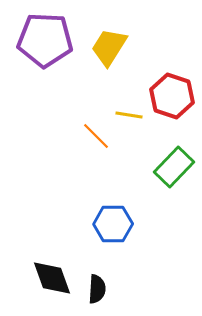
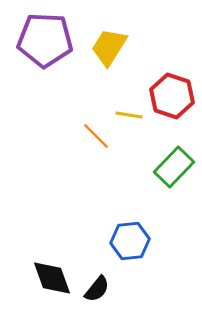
blue hexagon: moved 17 px right, 17 px down; rotated 6 degrees counterclockwise
black semicircle: rotated 36 degrees clockwise
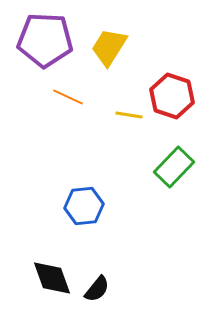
orange line: moved 28 px left, 39 px up; rotated 20 degrees counterclockwise
blue hexagon: moved 46 px left, 35 px up
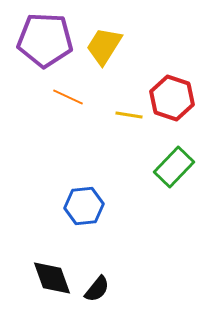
yellow trapezoid: moved 5 px left, 1 px up
red hexagon: moved 2 px down
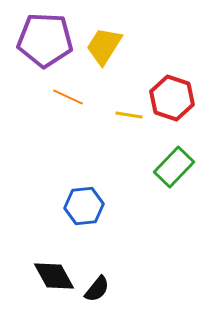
black diamond: moved 2 px right, 2 px up; rotated 9 degrees counterclockwise
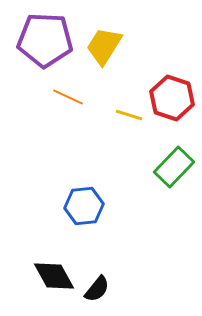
yellow line: rotated 8 degrees clockwise
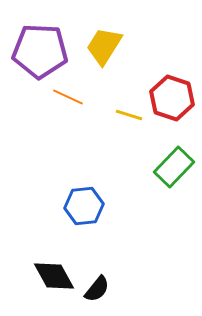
purple pentagon: moved 5 px left, 11 px down
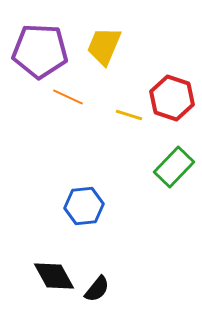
yellow trapezoid: rotated 9 degrees counterclockwise
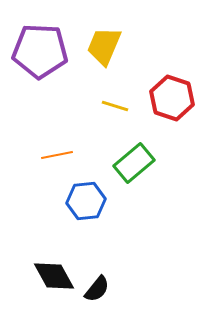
orange line: moved 11 px left, 58 px down; rotated 36 degrees counterclockwise
yellow line: moved 14 px left, 9 px up
green rectangle: moved 40 px left, 4 px up; rotated 6 degrees clockwise
blue hexagon: moved 2 px right, 5 px up
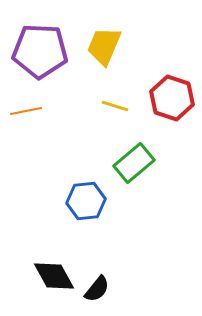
orange line: moved 31 px left, 44 px up
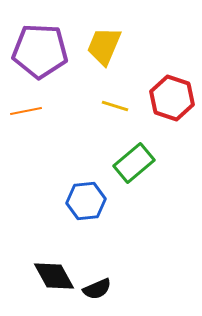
black semicircle: rotated 28 degrees clockwise
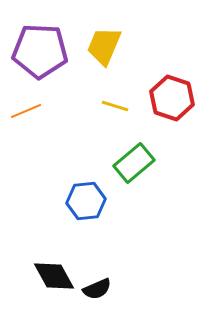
orange line: rotated 12 degrees counterclockwise
